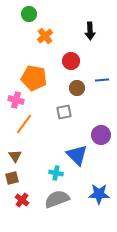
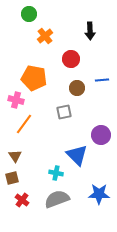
red circle: moved 2 px up
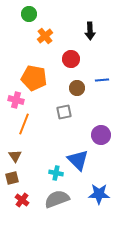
orange line: rotated 15 degrees counterclockwise
blue triangle: moved 1 px right, 5 px down
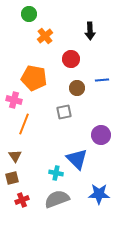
pink cross: moved 2 px left
blue triangle: moved 1 px left, 1 px up
red cross: rotated 32 degrees clockwise
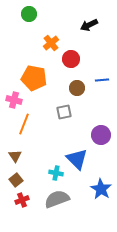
black arrow: moved 1 px left, 6 px up; rotated 66 degrees clockwise
orange cross: moved 6 px right, 7 px down
brown square: moved 4 px right, 2 px down; rotated 24 degrees counterclockwise
blue star: moved 2 px right, 5 px up; rotated 30 degrees clockwise
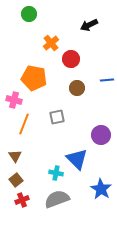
blue line: moved 5 px right
gray square: moved 7 px left, 5 px down
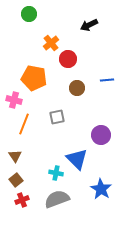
red circle: moved 3 px left
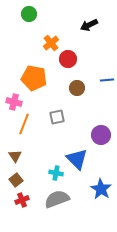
pink cross: moved 2 px down
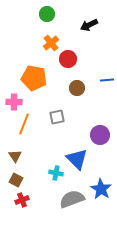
green circle: moved 18 px right
pink cross: rotated 14 degrees counterclockwise
purple circle: moved 1 px left
brown square: rotated 24 degrees counterclockwise
gray semicircle: moved 15 px right
